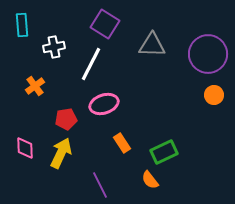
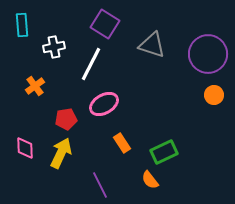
gray triangle: rotated 16 degrees clockwise
pink ellipse: rotated 12 degrees counterclockwise
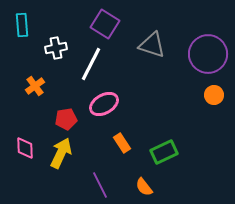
white cross: moved 2 px right, 1 px down
orange semicircle: moved 6 px left, 7 px down
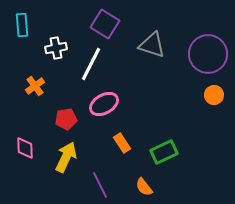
yellow arrow: moved 5 px right, 4 px down
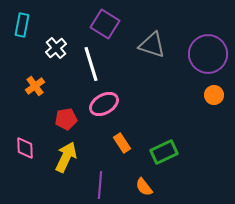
cyan rectangle: rotated 15 degrees clockwise
white cross: rotated 30 degrees counterclockwise
white line: rotated 44 degrees counterclockwise
purple line: rotated 32 degrees clockwise
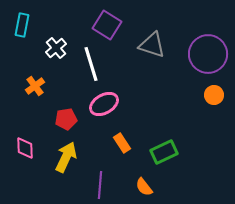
purple square: moved 2 px right, 1 px down
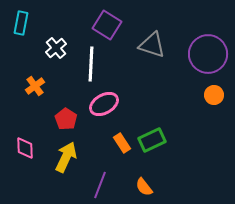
cyan rectangle: moved 1 px left, 2 px up
white line: rotated 20 degrees clockwise
red pentagon: rotated 30 degrees counterclockwise
green rectangle: moved 12 px left, 12 px up
purple line: rotated 16 degrees clockwise
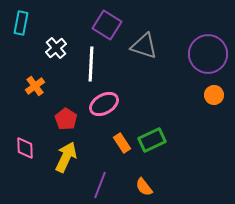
gray triangle: moved 8 px left, 1 px down
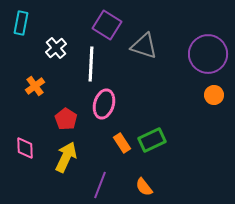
pink ellipse: rotated 44 degrees counterclockwise
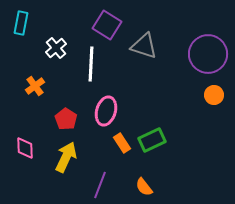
pink ellipse: moved 2 px right, 7 px down
